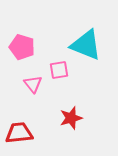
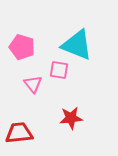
cyan triangle: moved 9 px left
pink square: rotated 18 degrees clockwise
red star: rotated 10 degrees clockwise
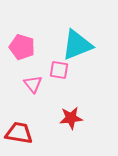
cyan triangle: rotated 44 degrees counterclockwise
red trapezoid: rotated 16 degrees clockwise
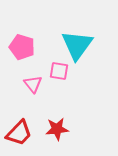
cyan triangle: rotated 32 degrees counterclockwise
pink square: moved 1 px down
red star: moved 14 px left, 11 px down
red trapezoid: rotated 124 degrees clockwise
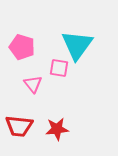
pink square: moved 3 px up
red trapezoid: moved 7 px up; rotated 52 degrees clockwise
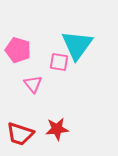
pink pentagon: moved 4 px left, 3 px down
pink square: moved 6 px up
red trapezoid: moved 1 px right, 8 px down; rotated 12 degrees clockwise
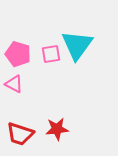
pink pentagon: moved 4 px down
pink square: moved 8 px left, 8 px up; rotated 18 degrees counterclockwise
pink triangle: moved 19 px left; rotated 24 degrees counterclockwise
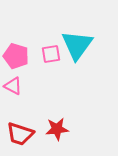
pink pentagon: moved 2 px left, 2 px down
pink triangle: moved 1 px left, 2 px down
